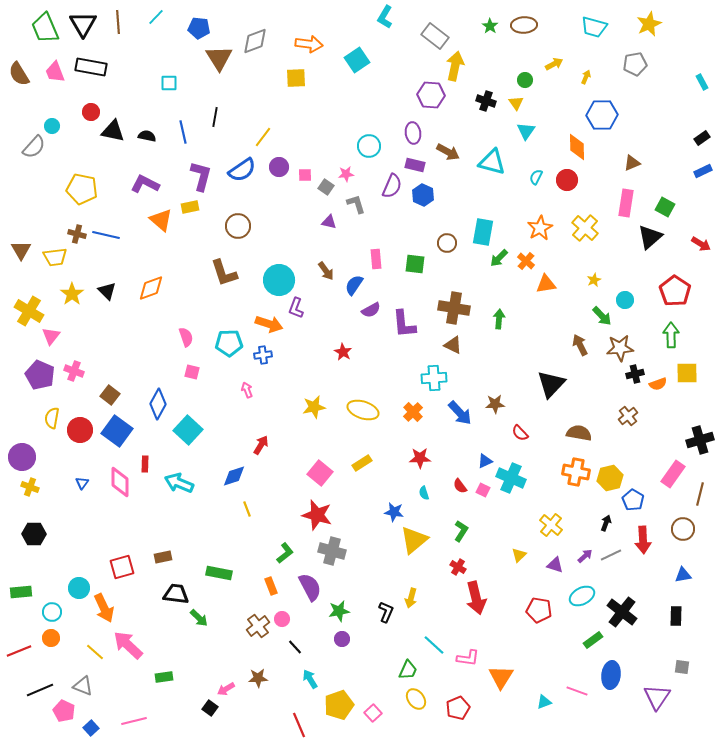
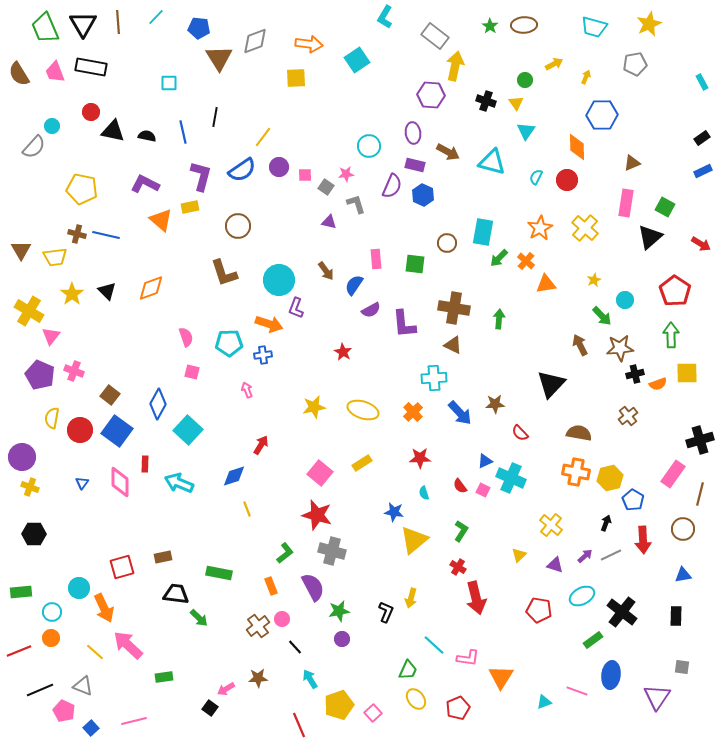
purple semicircle at (310, 587): moved 3 px right
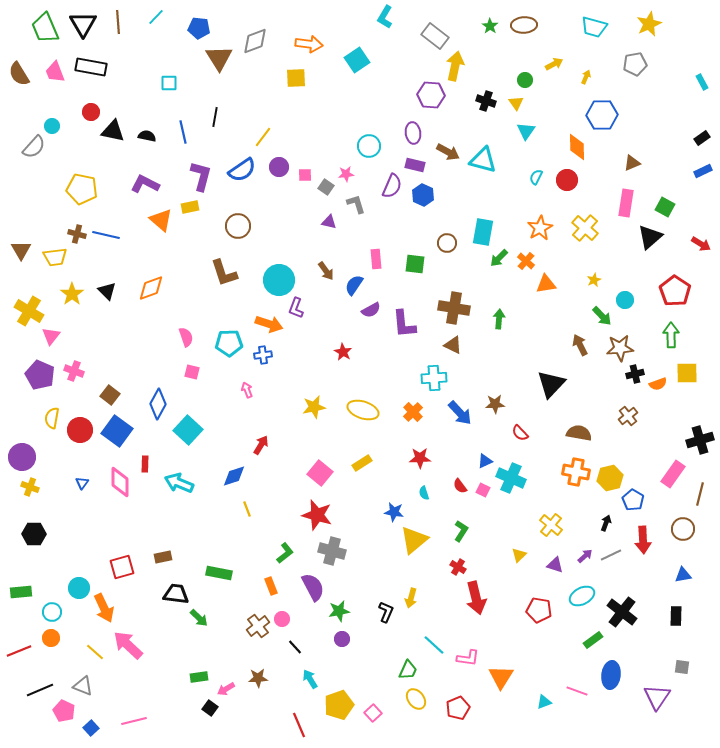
cyan triangle at (492, 162): moved 9 px left, 2 px up
green rectangle at (164, 677): moved 35 px right
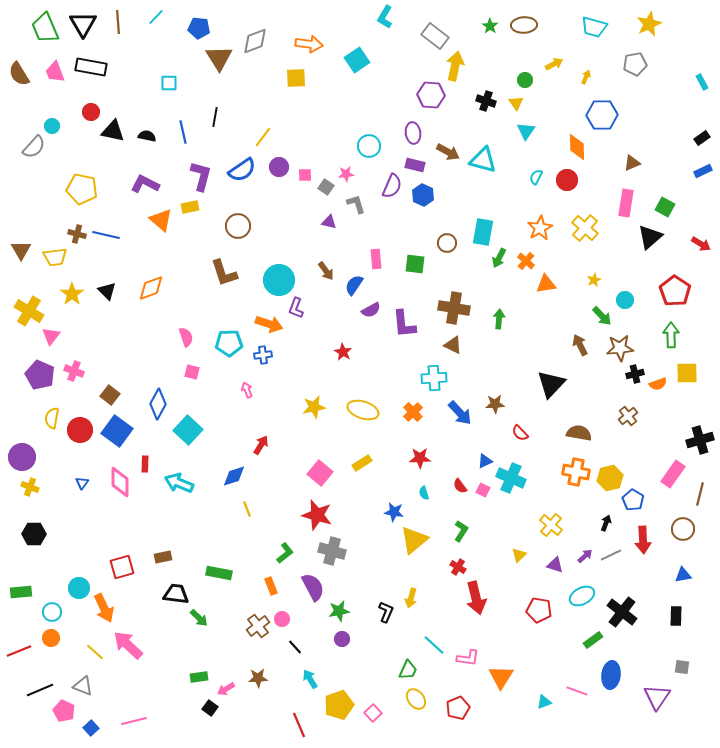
green arrow at (499, 258): rotated 18 degrees counterclockwise
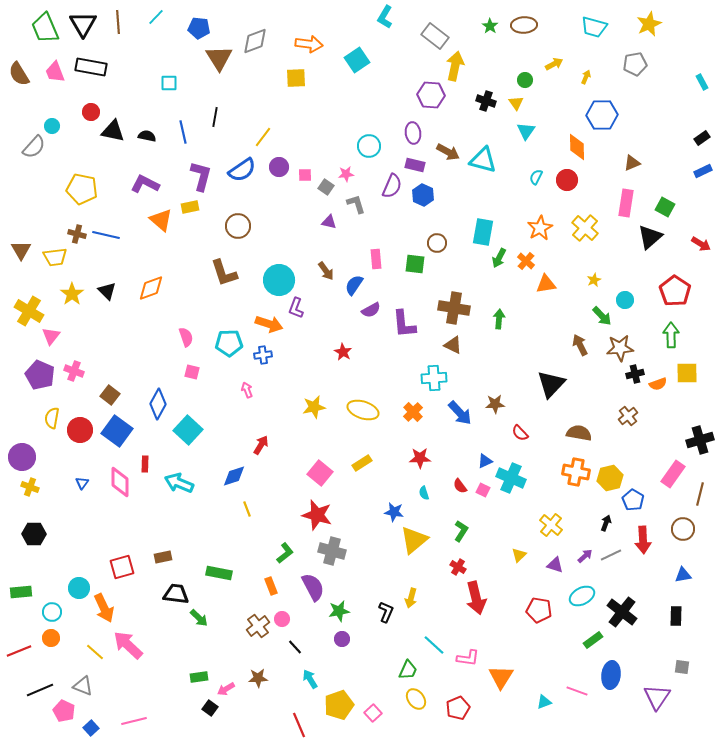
brown circle at (447, 243): moved 10 px left
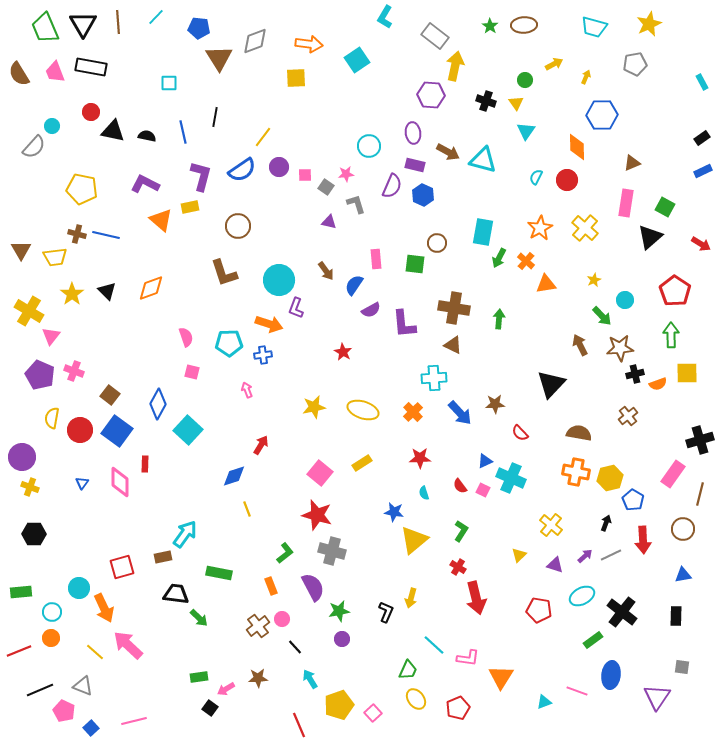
cyan arrow at (179, 483): moved 6 px right, 51 px down; rotated 104 degrees clockwise
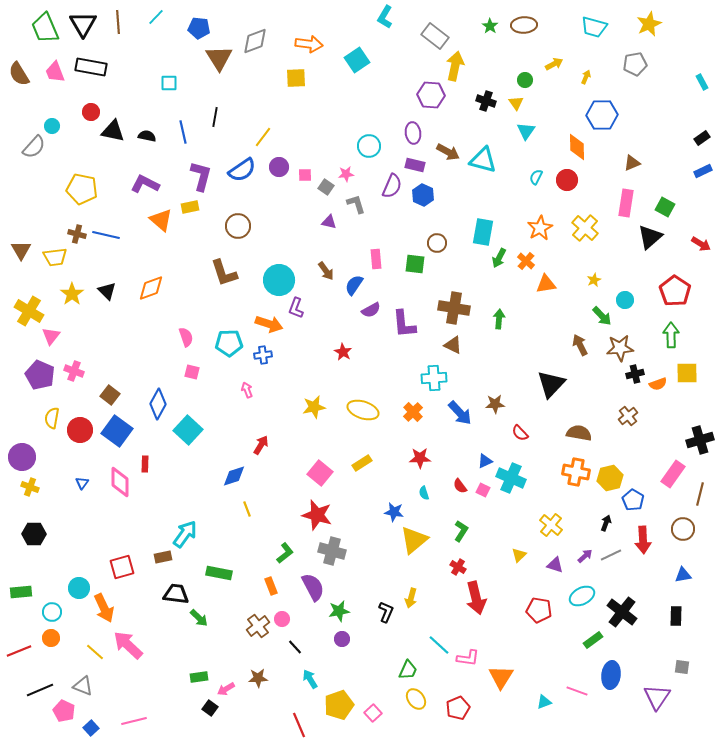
cyan line at (434, 645): moved 5 px right
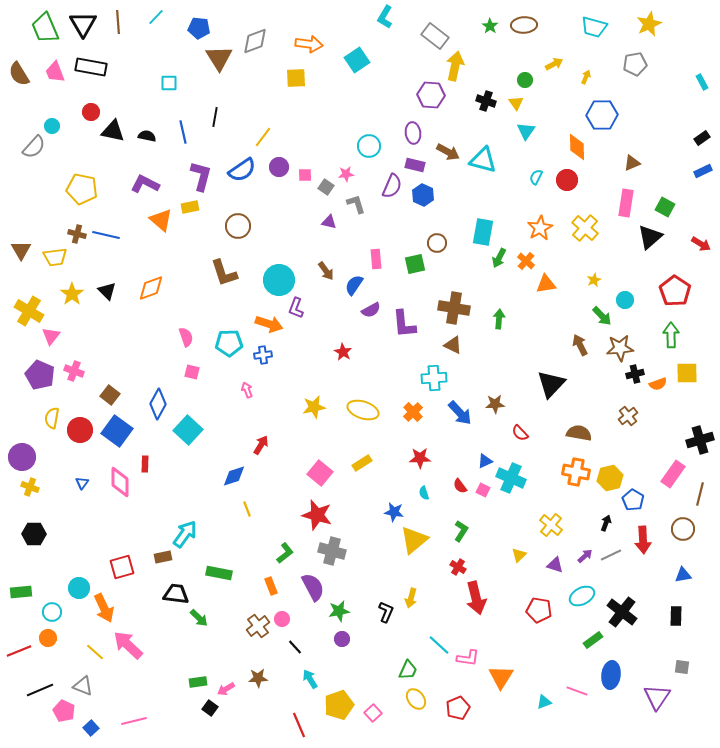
green square at (415, 264): rotated 20 degrees counterclockwise
orange circle at (51, 638): moved 3 px left
green rectangle at (199, 677): moved 1 px left, 5 px down
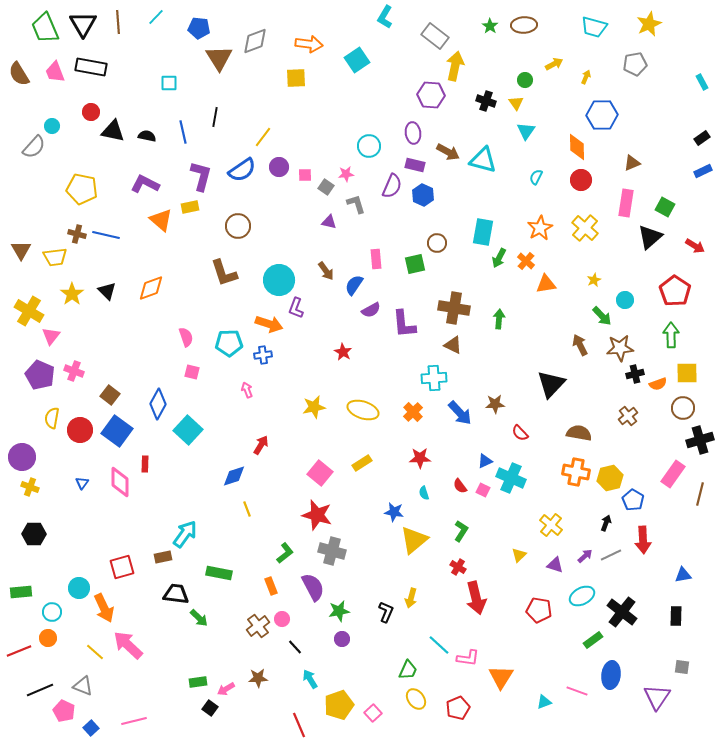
red circle at (567, 180): moved 14 px right
red arrow at (701, 244): moved 6 px left, 2 px down
brown circle at (683, 529): moved 121 px up
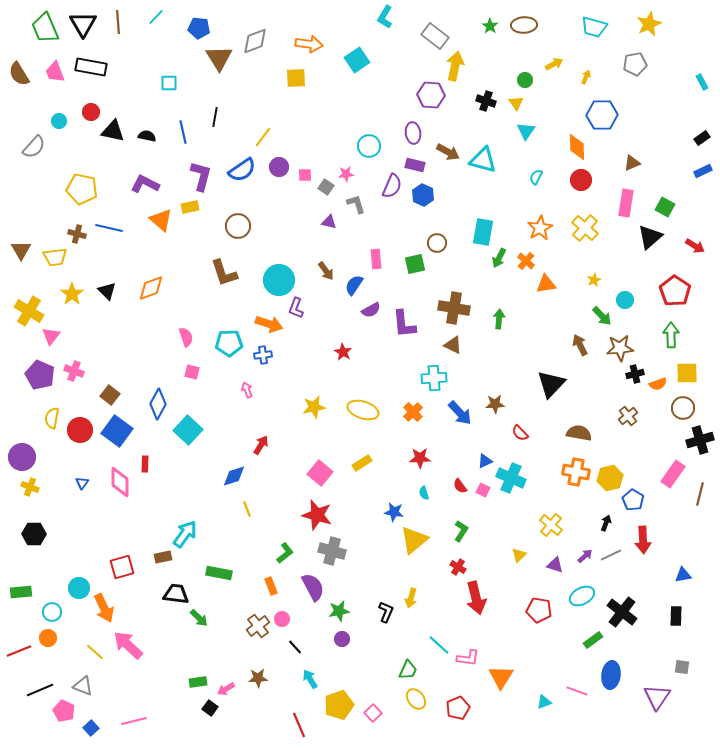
cyan circle at (52, 126): moved 7 px right, 5 px up
blue line at (106, 235): moved 3 px right, 7 px up
